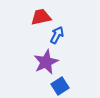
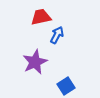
purple star: moved 11 px left
blue square: moved 6 px right
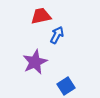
red trapezoid: moved 1 px up
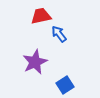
blue arrow: moved 2 px right, 1 px up; rotated 66 degrees counterclockwise
blue square: moved 1 px left, 1 px up
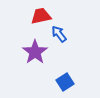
purple star: moved 10 px up; rotated 10 degrees counterclockwise
blue square: moved 3 px up
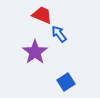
red trapezoid: moved 1 px right, 1 px up; rotated 35 degrees clockwise
blue square: moved 1 px right
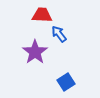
red trapezoid: rotated 20 degrees counterclockwise
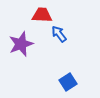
purple star: moved 14 px left, 8 px up; rotated 15 degrees clockwise
blue square: moved 2 px right
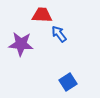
purple star: rotated 25 degrees clockwise
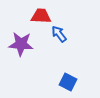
red trapezoid: moved 1 px left, 1 px down
blue square: rotated 30 degrees counterclockwise
